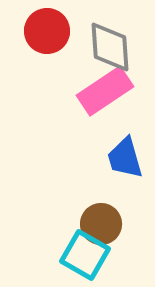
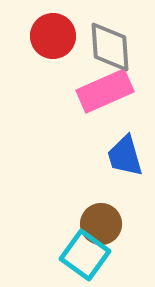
red circle: moved 6 px right, 5 px down
pink rectangle: rotated 10 degrees clockwise
blue trapezoid: moved 2 px up
cyan square: rotated 6 degrees clockwise
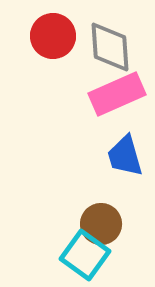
pink rectangle: moved 12 px right, 3 px down
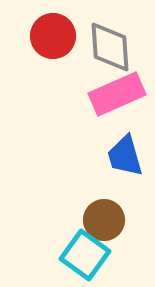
brown circle: moved 3 px right, 4 px up
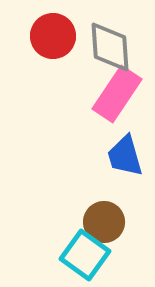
pink rectangle: rotated 32 degrees counterclockwise
brown circle: moved 2 px down
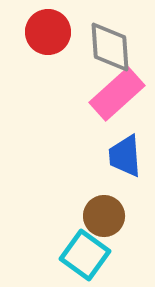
red circle: moved 5 px left, 4 px up
pink rectangle: rotated 14 degrees clockwise
blue trapezoid: rotated 12 degrees clockwise
brown circle: moved 6 px up
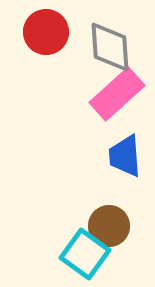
red circle: moved 2 px left
brown circle: moved 5 px right, 10 px down
cyan square: moved 1 px up
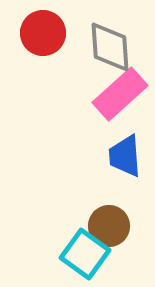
red circle: moved 3 px left, 1 px down
pink rectangle: moved 3 px right
